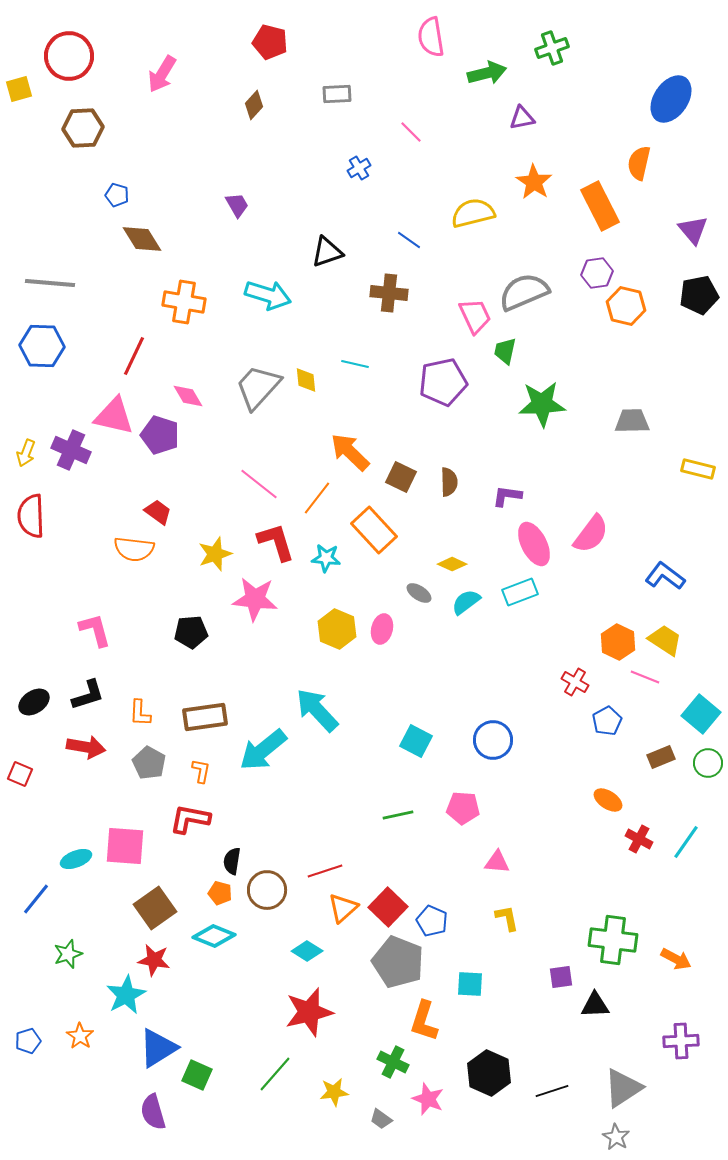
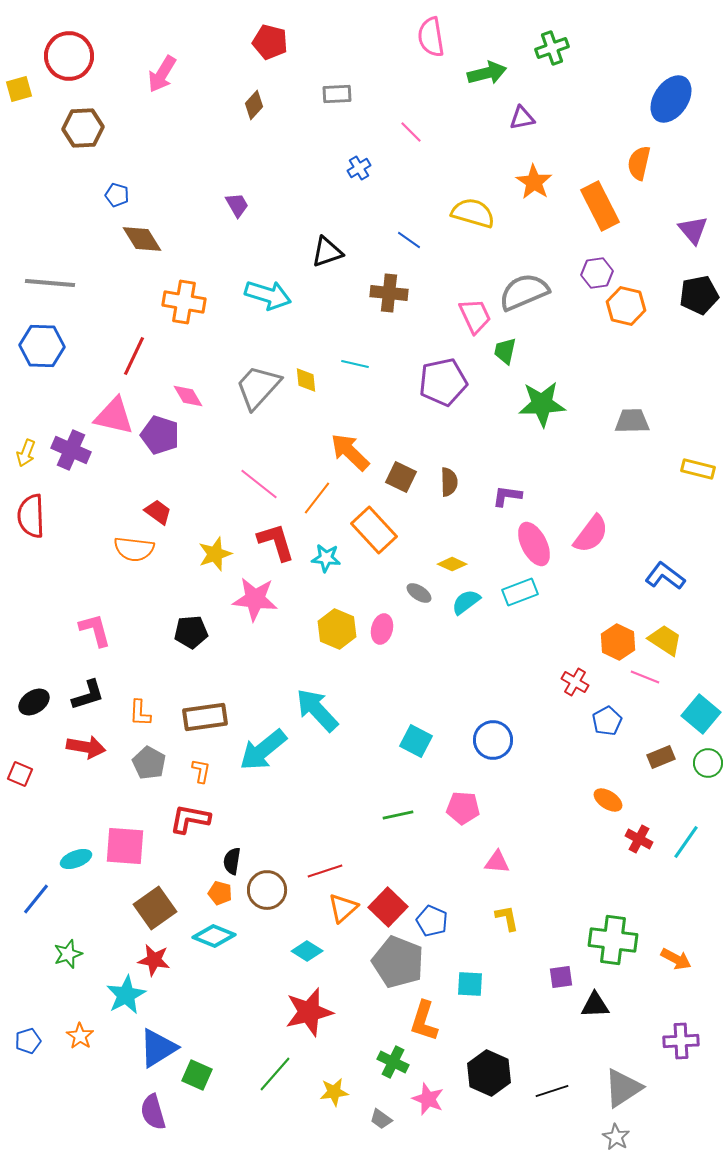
yellow semicircle at (473, 213): rotated 30 degrees clockwise
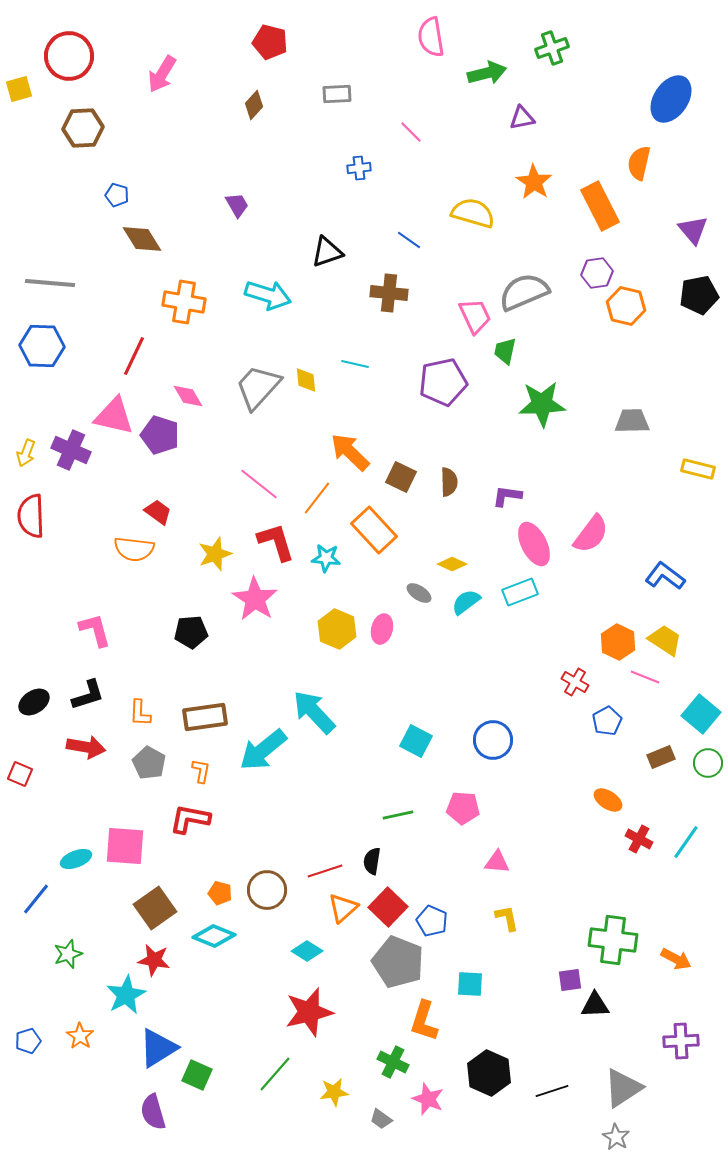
blue cross at (359, 168): rotated 25 degrees clockwise
pink star at (255, 599): rotated 27 degrees clockwise
cyan arrow at (317, 710): moved 3 px left, 2 px down
black semicircle at (232, 861): moved 140 px right
purple square at (561, 977): moved 9 px right, 3 px down
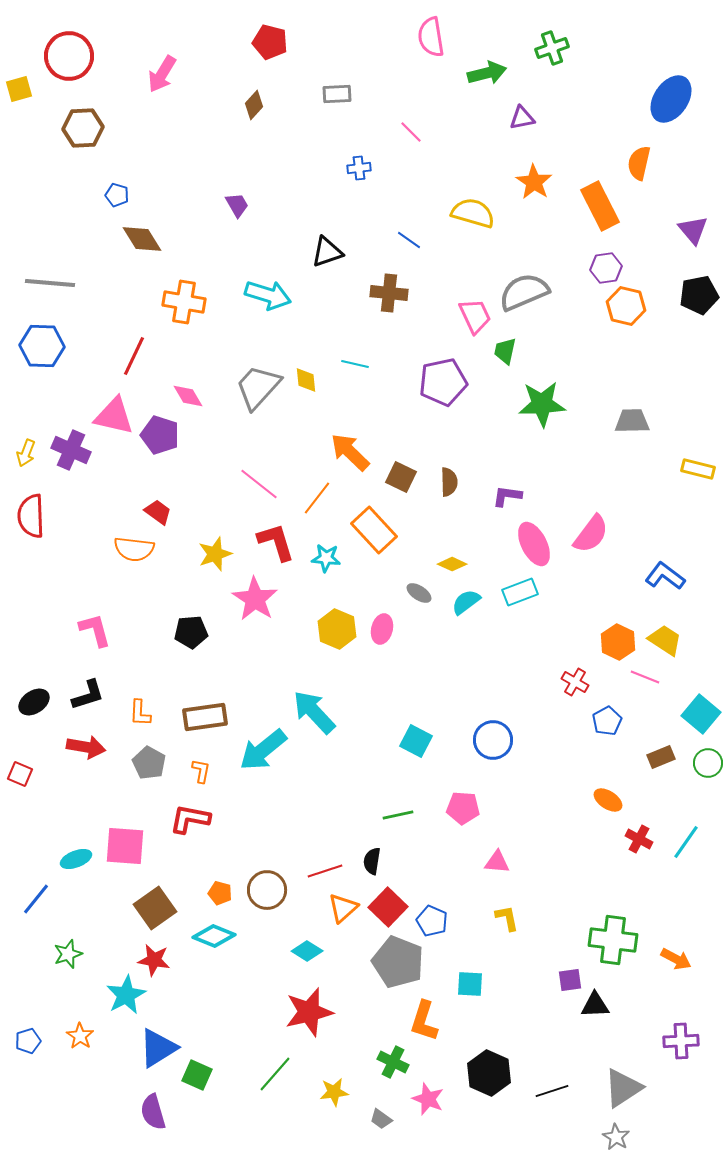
purple hexagon at (597, 273): moved 9 px right, 5 px up
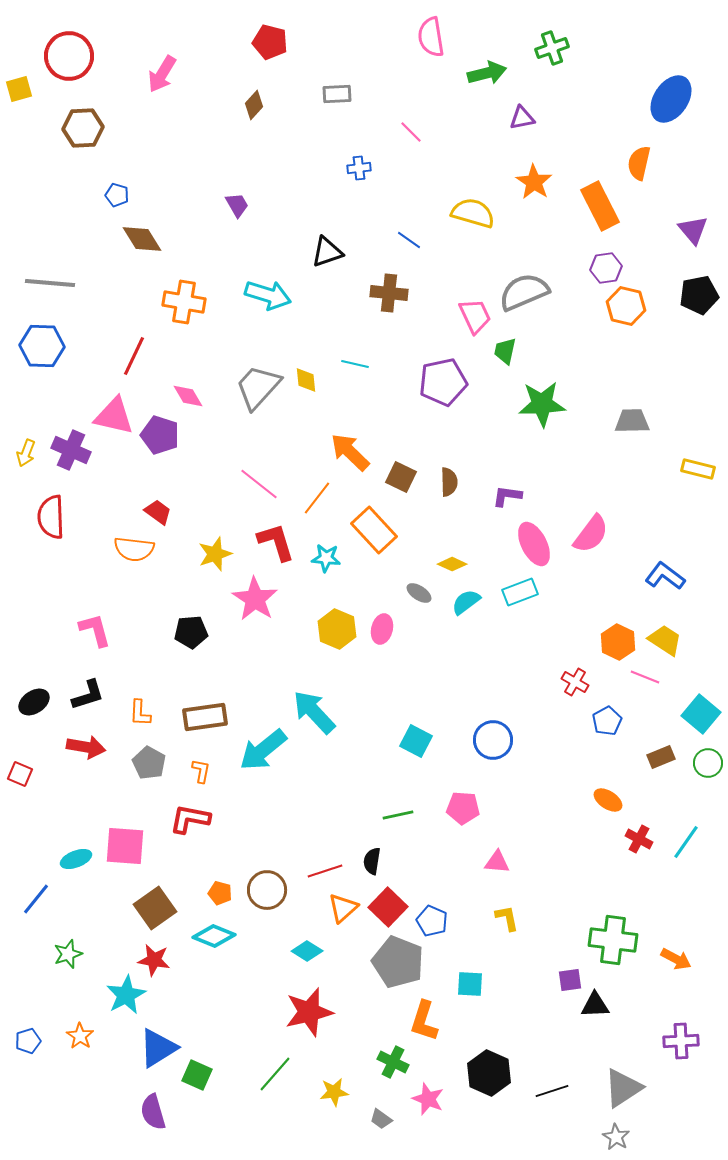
red semicircle at (31, 516): moved 20 px right, 1 px down
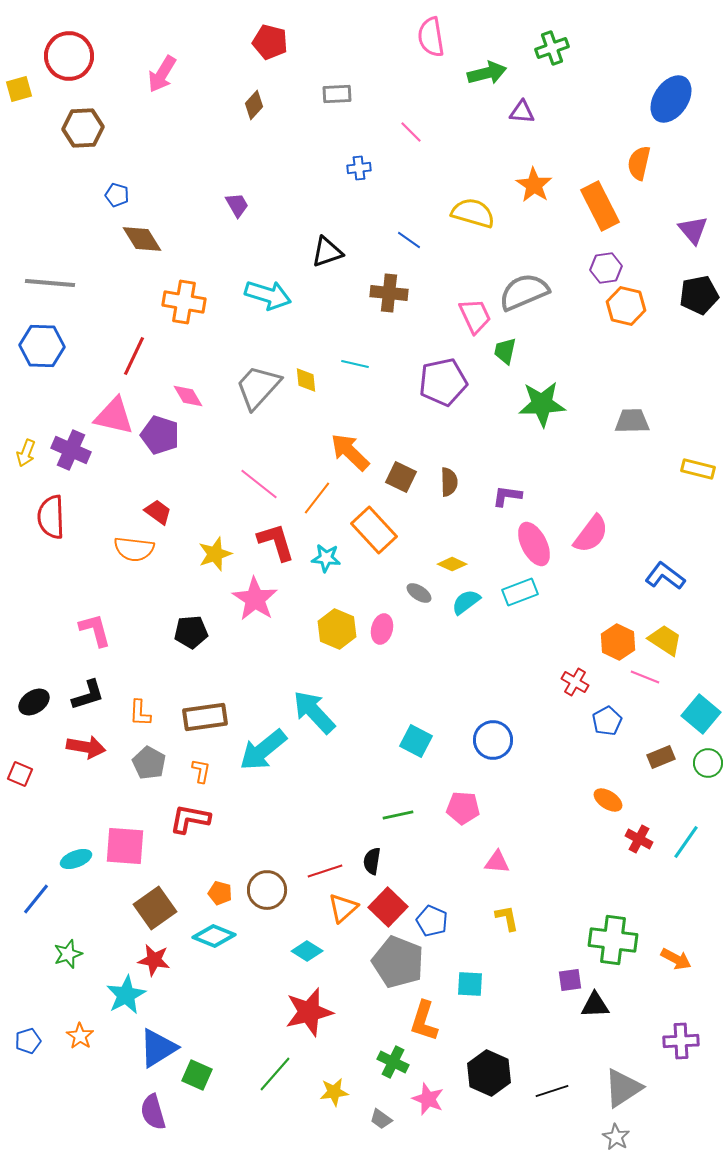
purple triangle at (522, 118): moved 6 px up; rotated 16 degrees clockwise
orange star at (534, 182): moved 3 px down
